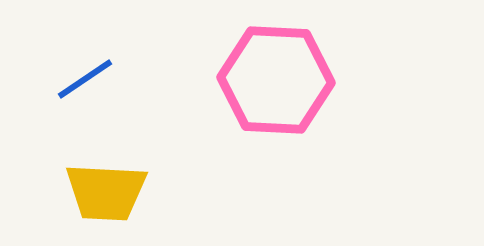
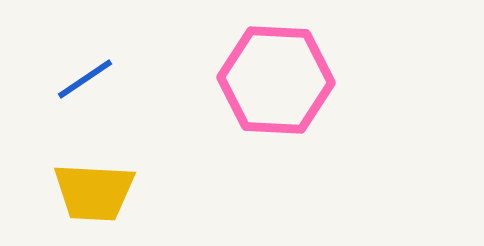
yellow trapezoid: moved 12 px left
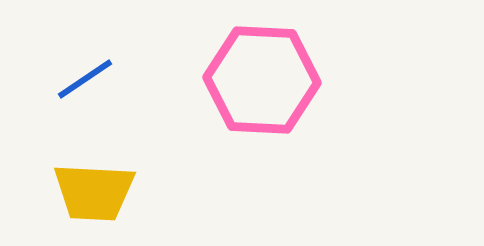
pink hexagon: moved 14 px left
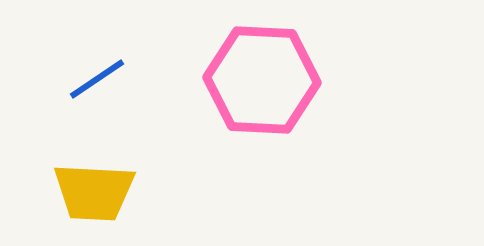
blue line: moved 12 px right
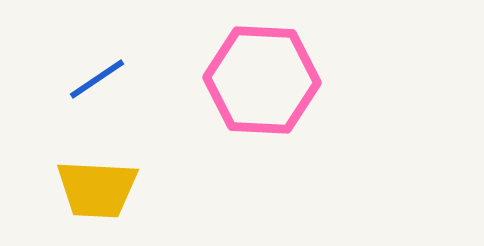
yellow trapezoid: moved 3 px right, 3 px up
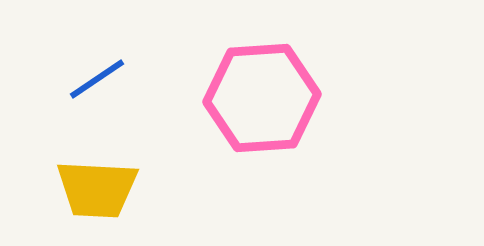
pink hexagon: moved 18 px down; rotated 7 degrees counterclockwise
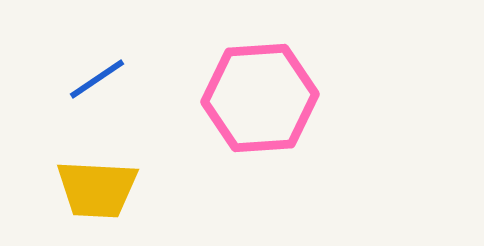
pink hexagon: moved 2 px left
